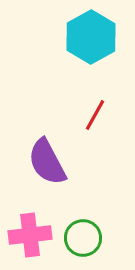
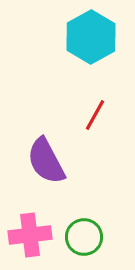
purple semicircle: moved 1 px left, 1 px up
green circle: moved 1 px right, 1 px up
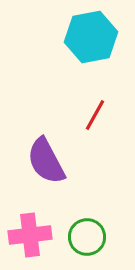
cyan hexagon: rotated 18 degrees clockwise
green circle: moved 3 px right
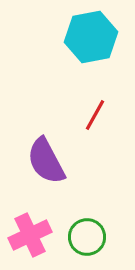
pink cross: rotated 18 degrees counterclockwise
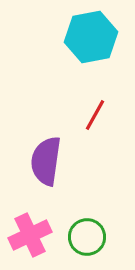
purple semicircle: rotated 36 degrees clockwise
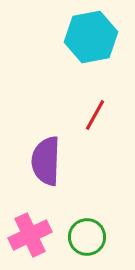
purple semicircle: rotated 6 degrees counterclockwise
